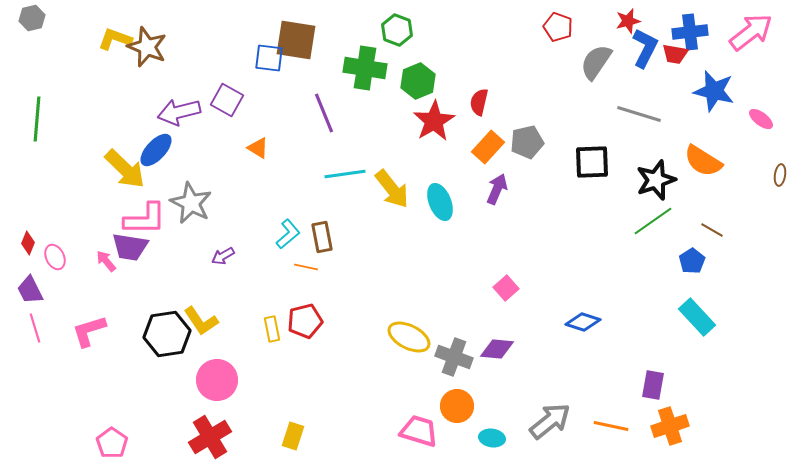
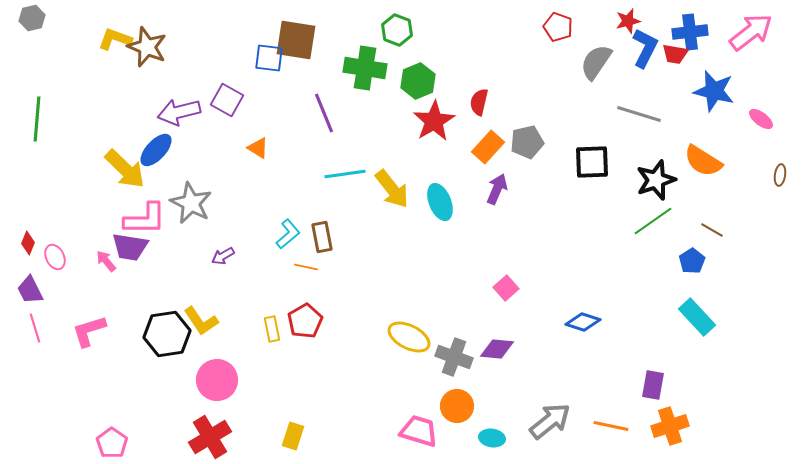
red pentagon at (305, 321): rotated 16 degrees counterclockwise
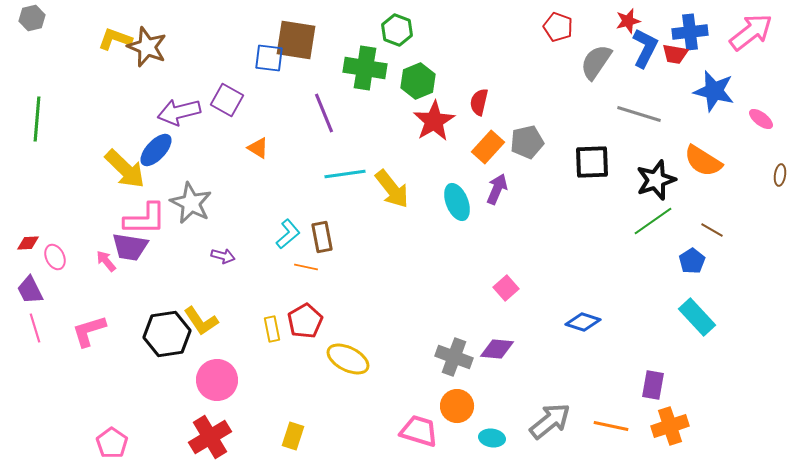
cyan ellipse at (440, 202): moved 17 px right
red diamond at (28, 243): rotated 65 degrees clockwise
purple arrow at (223, 256): rotated 135 degrees counterclockwise
yellow ellipse at (409, 337): moved 61 px left, 22 px down
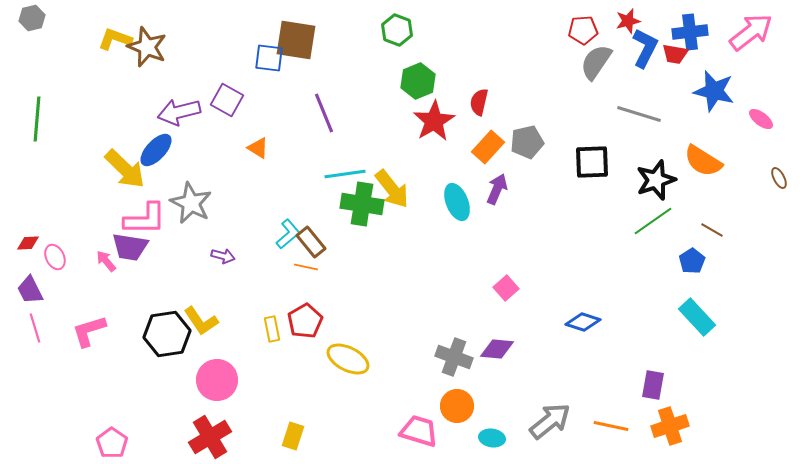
red pentagon at (558, 27): moved 25 px right, 3 px down; rotated 24 degrees counterclockwise
green cross at (365, 68): moved 3 px left, 136 px down
brown ellipse at (780, 175): moved 1 px left, 3 px down; rotated 35 degrees counterclockwise
brown rectangle at (322, 237): moved 11 px left, 5 px down; rotated 28 degrees counterclockwise
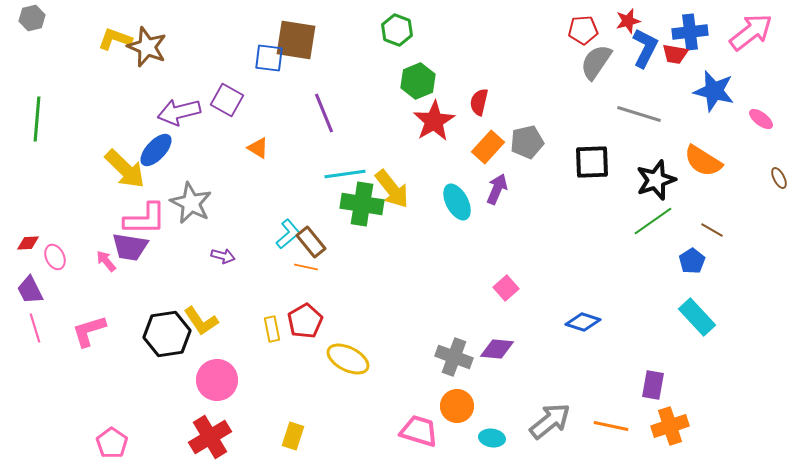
cyan ellipse at (457, 202): rotated 6 degrees counterclockwise
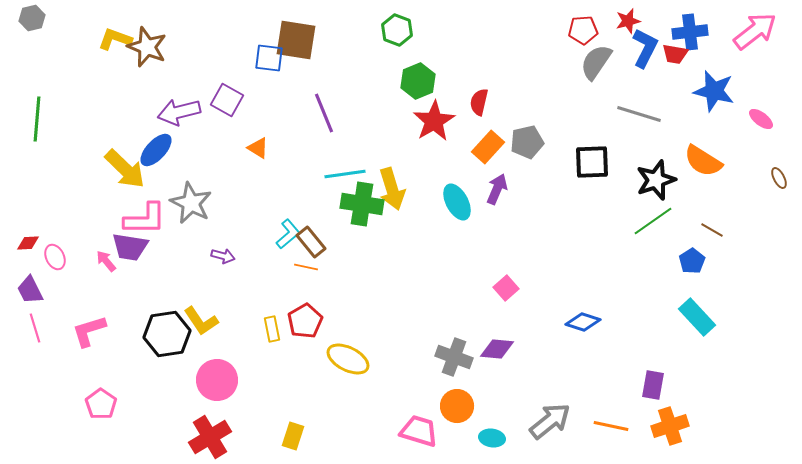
pink arrow at (751, 32): moved 4 px right, 1 px up
yellow arrow at (392, 189): rotated 21 degrees clockwise
pink pentagon at (112, 443): moved 11 px left, 39 px up
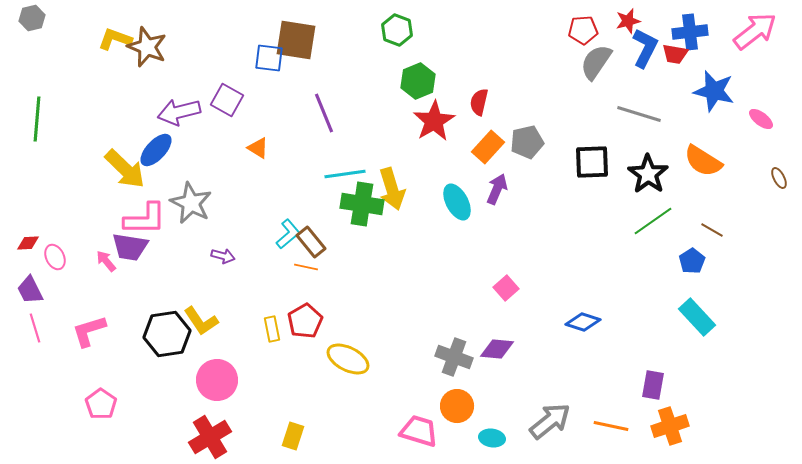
black star at (656, 180): moved 8 px left, 6 px up; rotated 18 degrees counterclockwise
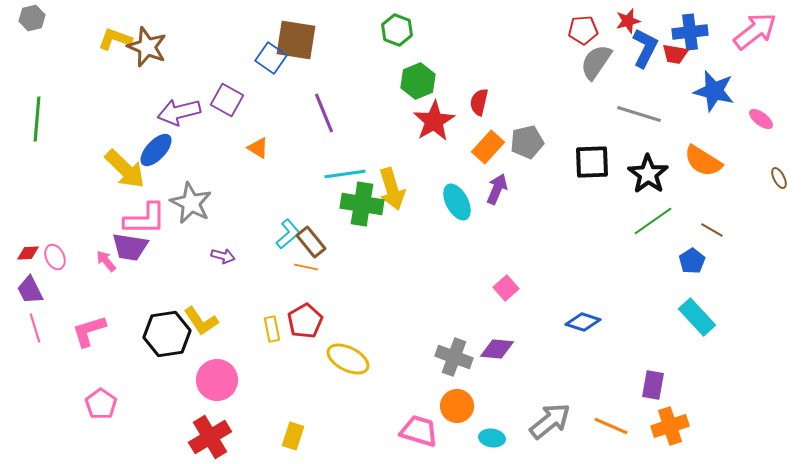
blue square at (269, 58): moved 2 px right; rotated 28 degrees clockwise
red diamond at (28, 243): moved 10 px down
orange line at (611, 426): rotated 12 degrees clockwise
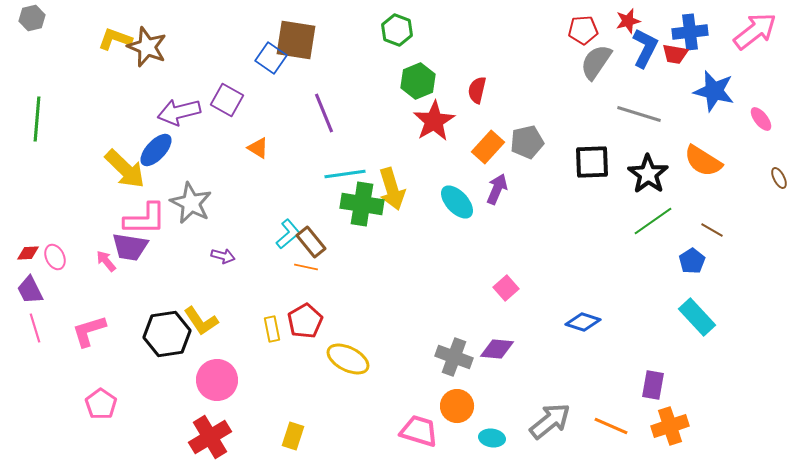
red semicircle at (479, 102): moved 2 px left, 12 px up
pink ellipse at (761, 119): rotated 15 degrees clockwise
cyan ellipse at (457, 202): rotated 15 degrees counterclockwise
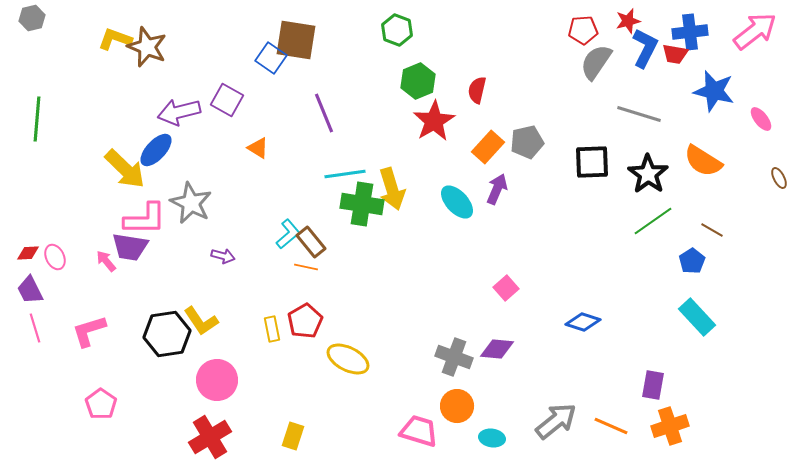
gray arrow at (550, 421): moved 6 px right
